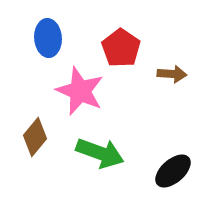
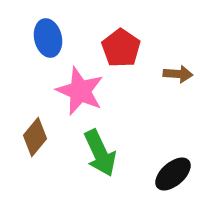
blue ellipse: rotated 9 degrees counterclockwise
brown arrow: moved 6 px right
green arrow: rotated 45 degrees clockwise
black ellipse: moved 3 px down
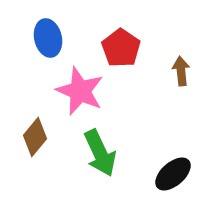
brown arrow: moved 3 px right, 3 px up; rotated 100 degrees counterclockwise
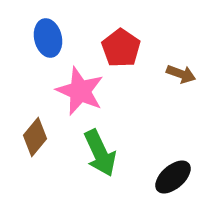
brown arrow: moved 3 px down; rotated 116 degrees clockwise
black ellipse: moved 3 px down
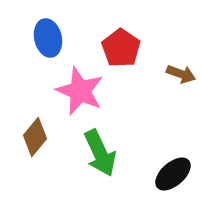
black ellipse: moved 3 px up
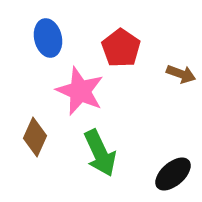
brown diamond: rotated 15 degrees counterclockwise
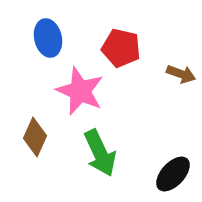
red pentagon: rotated 21 degrees counterclockwise
black ellipse: rotated 6 degrees counterclockwise
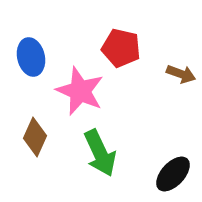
blue ellipse: moved 17 px left, 19 px down
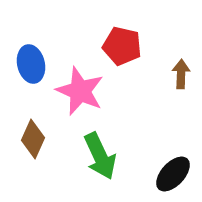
red pentagon: moved 1 px right, 2 px up
blue ellipse: moved 7 px down
brown arrow: rotated 108 degrees counterclockwise
brown diamond: moved 2 px left, 2 px down
green arrow: moved 3 px down
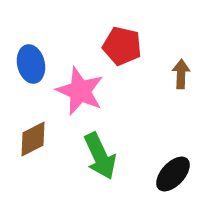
brown diamond: rotated 39 degrees clockwise
